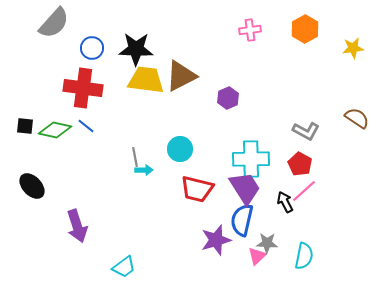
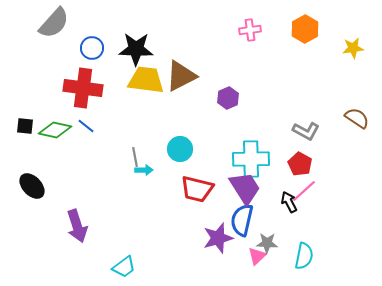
black arrow: moved 4 px right
purple star: moved 2 px right, 2 px up
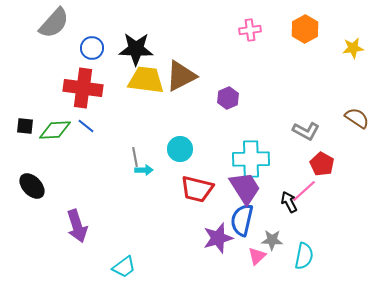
green diamond: rotated 16 degrees counterclockwise
red pentagon: moved 22 px right
gray star: moved 5 px right, 3 px up
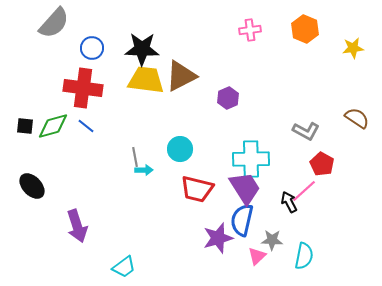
orange hexagon: rotated 8 degrees counterclockwise
black star: moved 6 px right
green diamond: moved 2 px left, 4 px up; rotated 12 degrees counterclockwise
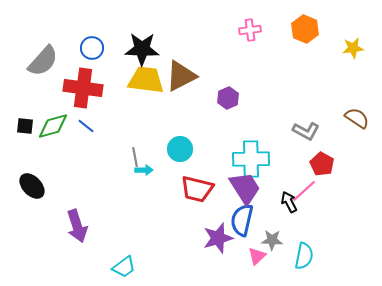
gray semicircle: moved 11 px left, 38 px down
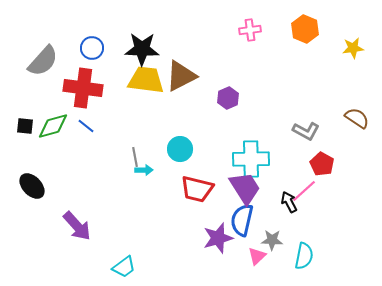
purple arrow: rotated 24 degrees counterclockwise
